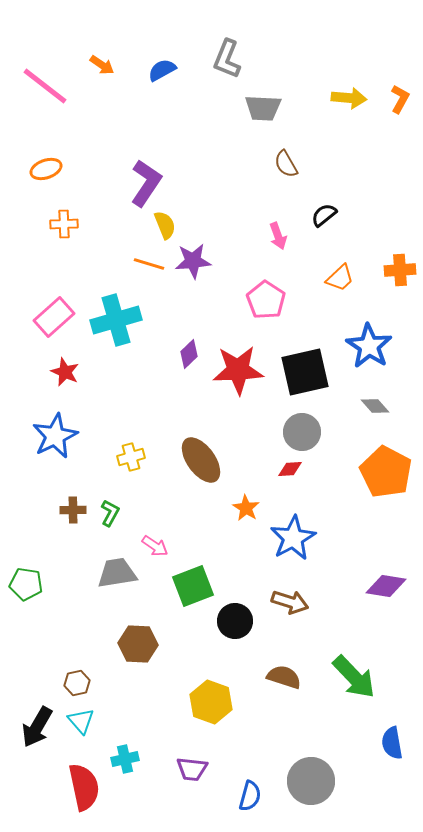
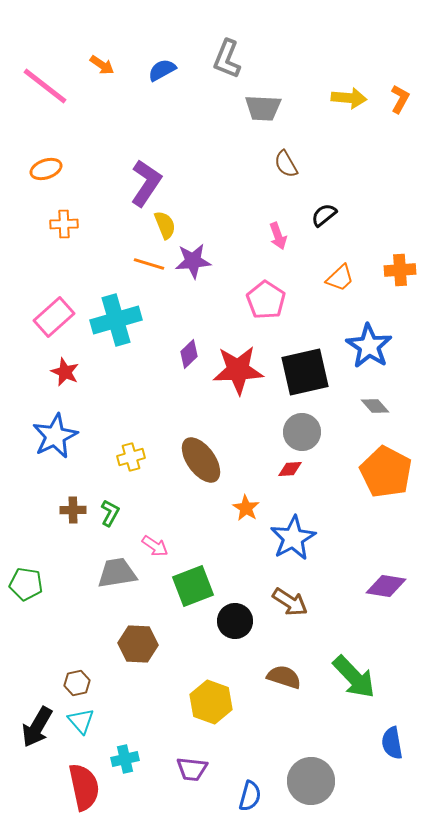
brown arrow at (290, 602): rotated 15 degrees clockwise
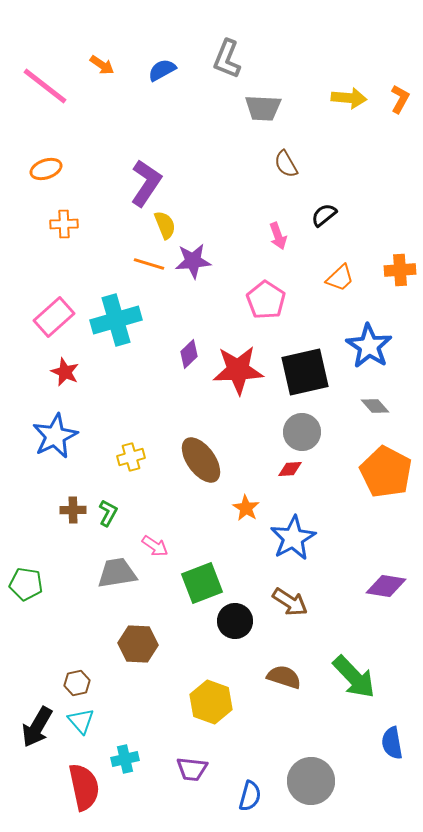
green L-shape at (110, 513): moved 2 px left
green square at (193, 586): moved 9 px right, 3 px up
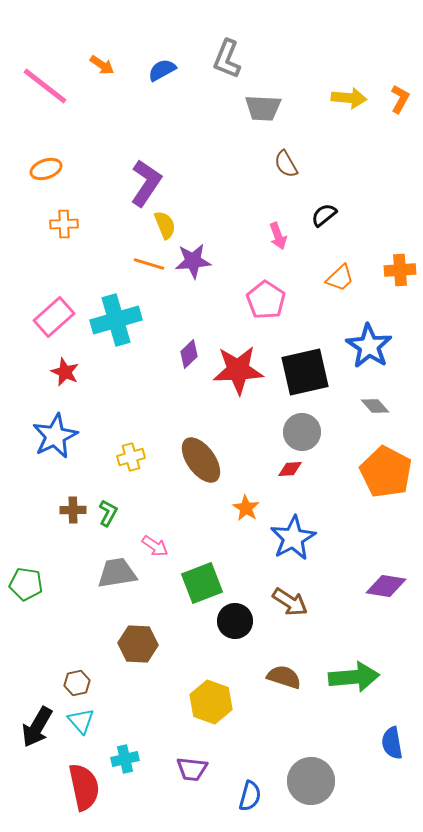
green arrow at (354, 677): rotated 51 degrees counterclockwise
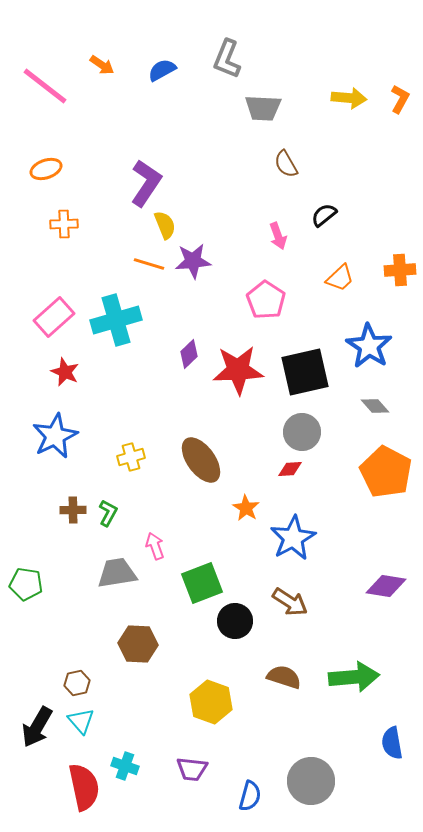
pink arrow at (155, 546): rotated 144 degrees counterclockwise
cyan cross at (125, 759): moved 7 px down; rotated 32 degrees clockwise
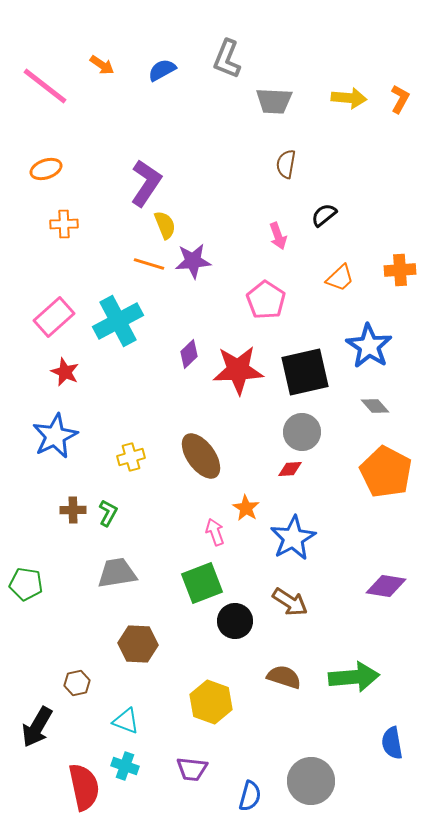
gray trapezoid at (263, 108): moved 11 px right, 7 px up
brown semicircle at (286, 164): rotated 40 degrees clockwise
cyan cross at (116, 320): moved 2 px right, 1 px down; rotated 12 degrees counterclockwise
brown ellipse at (201, 460): moved 4 px up
pink arrow at (155, 546): moved 60 px right, 14 px up
cyan triangle at (81, 721): moved 45 px right; rotated 28 degrees counterclockwise
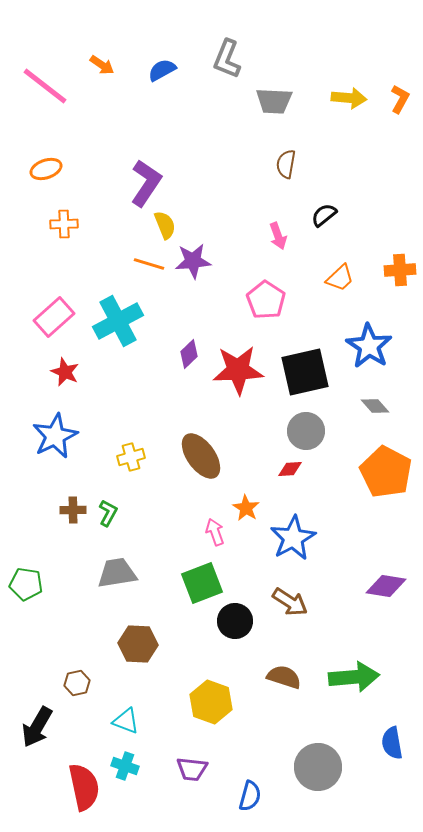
gray circle at (302, 432): moved 4 px right, 1 px up
gray circle at (311, 781): moved 7 px right, 14 px up
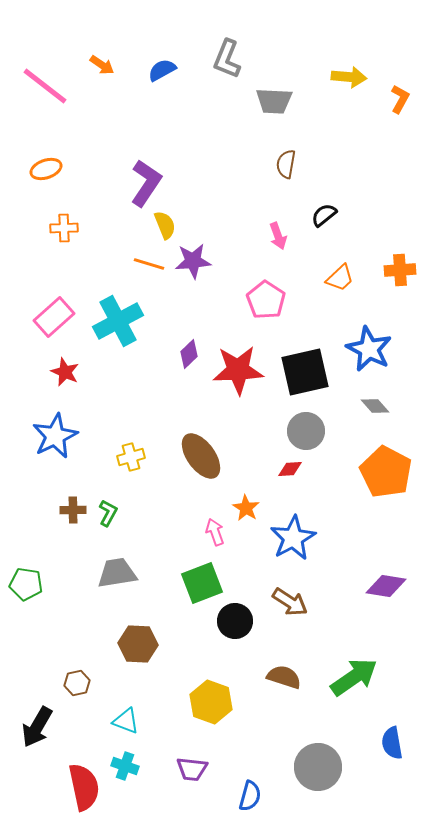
yellow arrow at (349, 98): moved 21 px up
orange cross at (64, 224): moved 4 px down
blue star at (369, 346): moved 3 px down; rotated 6 degrees counterclockwise
green arrow at (354, 677): rotated 30 degrees counterclockwise
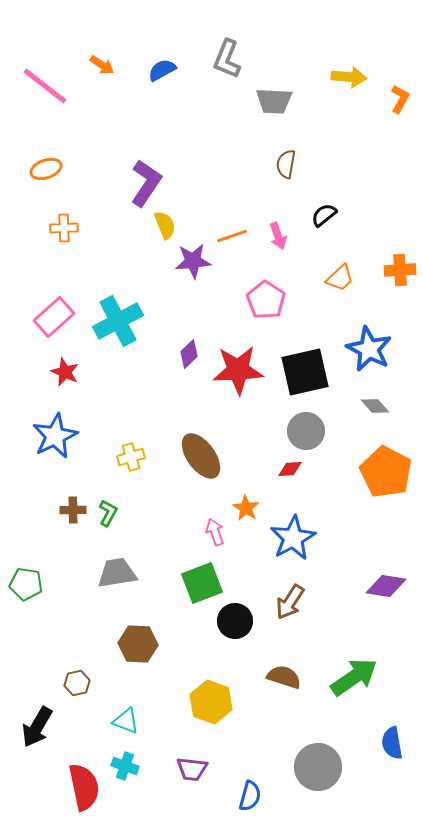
orange line at (149, 264): moved 83 px right, 28 px up; rotated 36 degrees counterclockwise
brown arrow at (290, 602): rotated 90 degrees clockwise
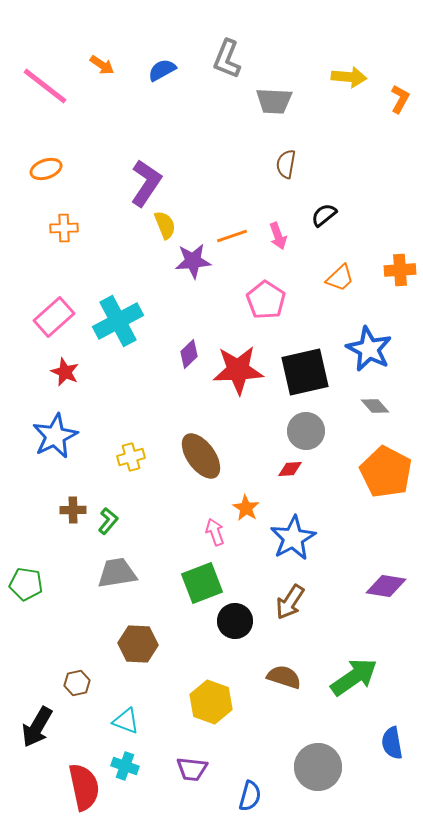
green L-shape at (108, 513): moved 8 px down; rotated 12 degrees clockwise
